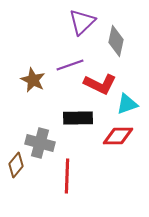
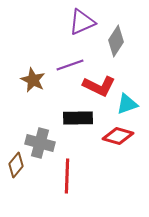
purple triangle: rotated 20 degrees clockwise
gray diamond: rotated 20 degrees clockwise
red L-shape: moved 1 px left, 2 px down
red diamond: rotated 16 degrees clockwise
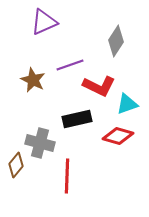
purple triangle: moved 38 px left
black rectangle: moved 1 px left, 1 px down; rotated 12 degrees counterclockwise
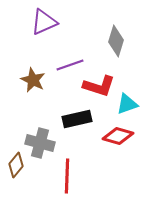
gray diamond: rotated 16 degrees counterclockwise
red L-shape: rotated 8 degrees counterclockwise
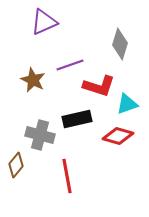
gray diamond: moved 4 px right, 3 px down
gray cross: moved 8 px up
red line: rotated 12 degrees counterclockwise
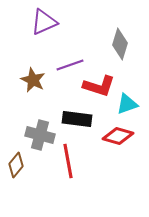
black rectangle: rotated 20 degrees clockwise
red line: moved 1 px right, 15 px up
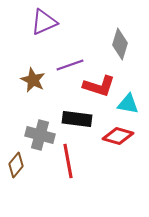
cyan triangle: moved 1 px right; rotated 30 degrees clockwise
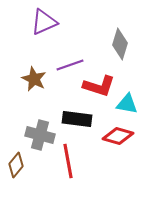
brown star: moved 1 px right, 1 px up
cyan triangle: moved 1 px left
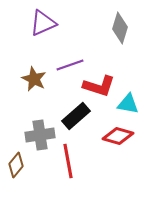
purple triangle: moved 1 px left, 1 px down
gray diamond: moved 16 px up
cyan triangle: moved 1 px right
black rectangle: moved 1 px left, 3 px up; rotated 48 degrees counterclockwise
gray cross: rotated 24 degrees counterclockwise
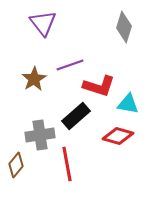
purple triangle: rotated 44 degrees counterclockwise
gray diamond: moved 4 px right, 1 px up
brown star: rotated 15 degrees clockwise
red line: moved 1 px left, 3 px down
